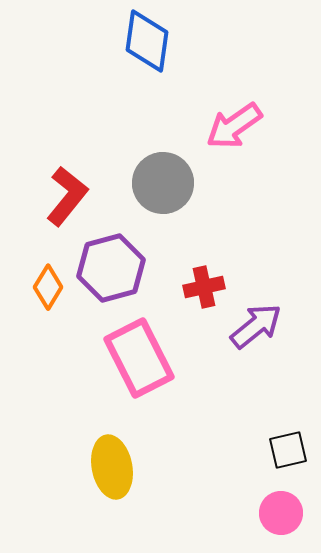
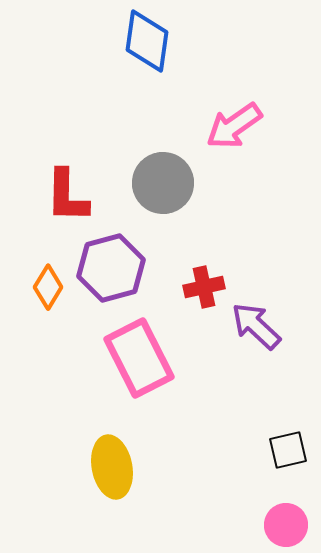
red L-shape: rotated 142 degrees clockwise
purple arrow: rotated 98 degrees counterclockwise
pink circle: moved 5 px right, 12 px down
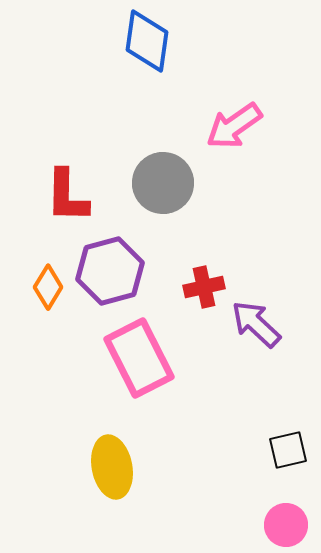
purple hexagon: moved 1 px left, 3 px down
purple arrow: moved 2 px up
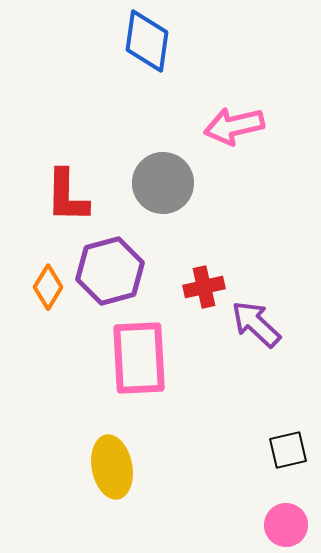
pink arrow: rotated 22 degrees clockwise
pink rectangle: rotated 24 degrees clockwise
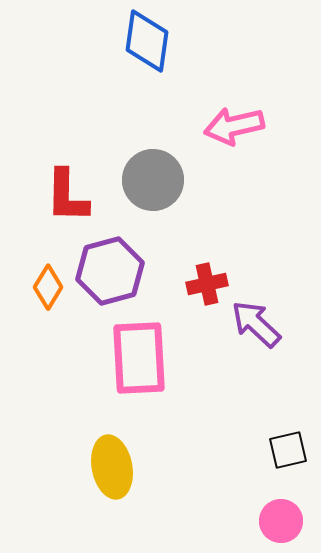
gray circle: moved 10 px left, 3 px up
red cross: moved 3 px right, 3 px up
pink circle: moved 5 px left, 4 px up
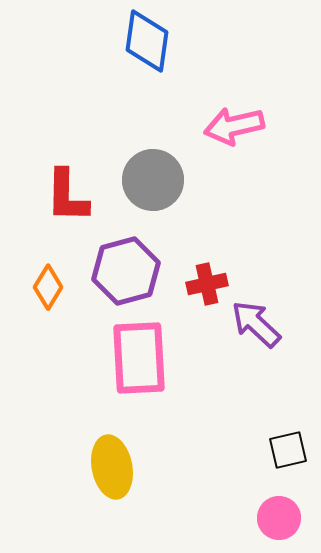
purple hexagon: moved 16 px right
pink circle: moved 2 px left, 3 px up
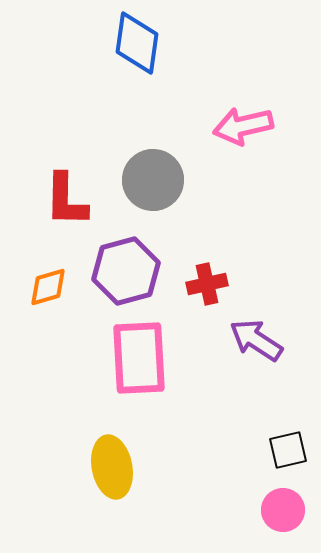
blue diamond: moved 10 px left, 2 px down
pink arrow: moved 9 px right
red L-shape: moved 1 px left, 4 px down
orange diamond: rotated 42 degrees clockwise
purple arrow: moved 16 px down; rotated 10 degrees counterclockwise
pink circle: moved 4 px right, 8 px up
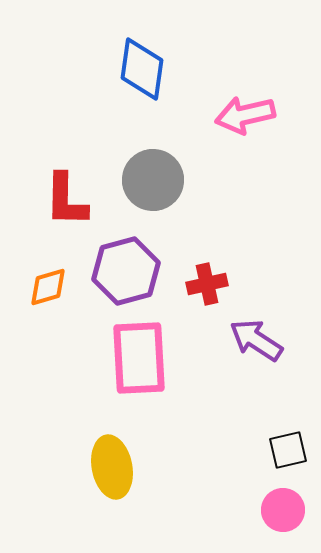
blue diamond: moved 5 px right, 26 px down
pink arrow: moved 2 px right, 11 px up
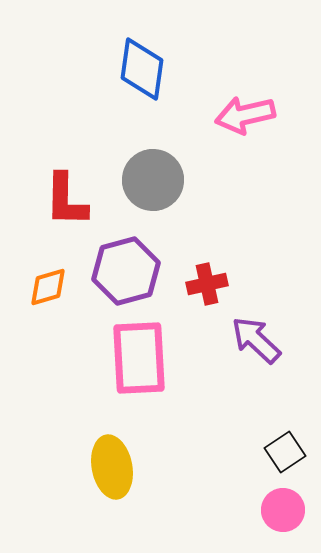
purple arrow: rotated 10 degrees clockwise
black square: moved 3 px left, 2 px down; rotated 21 degrees counterclockwise
